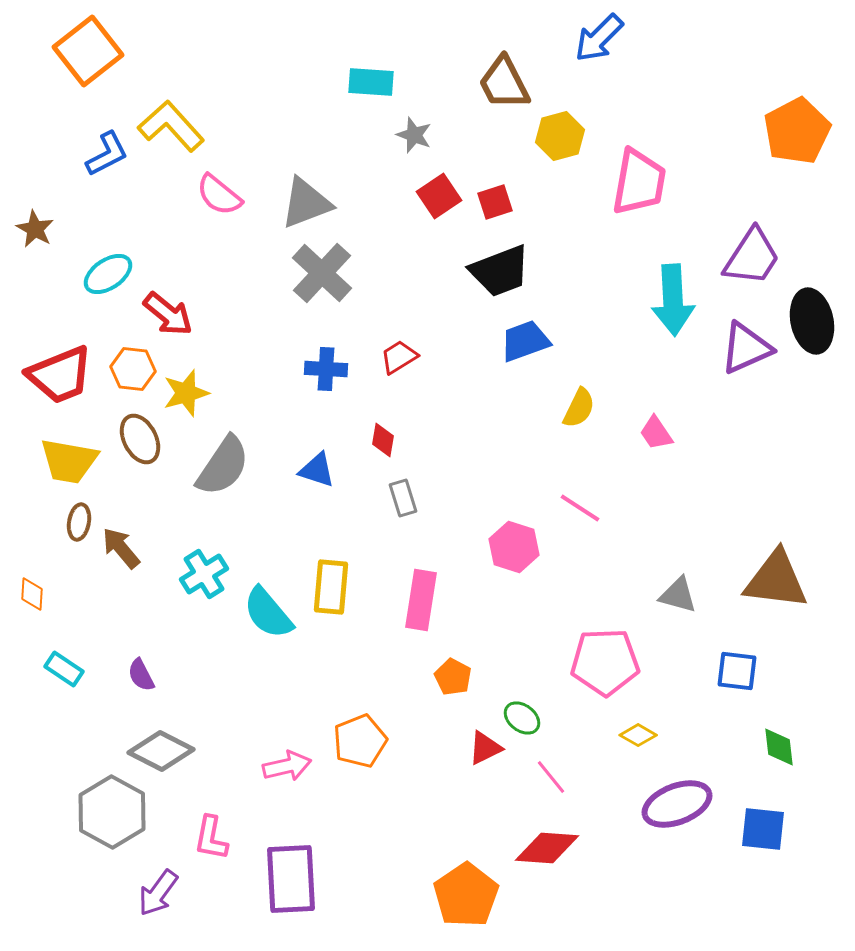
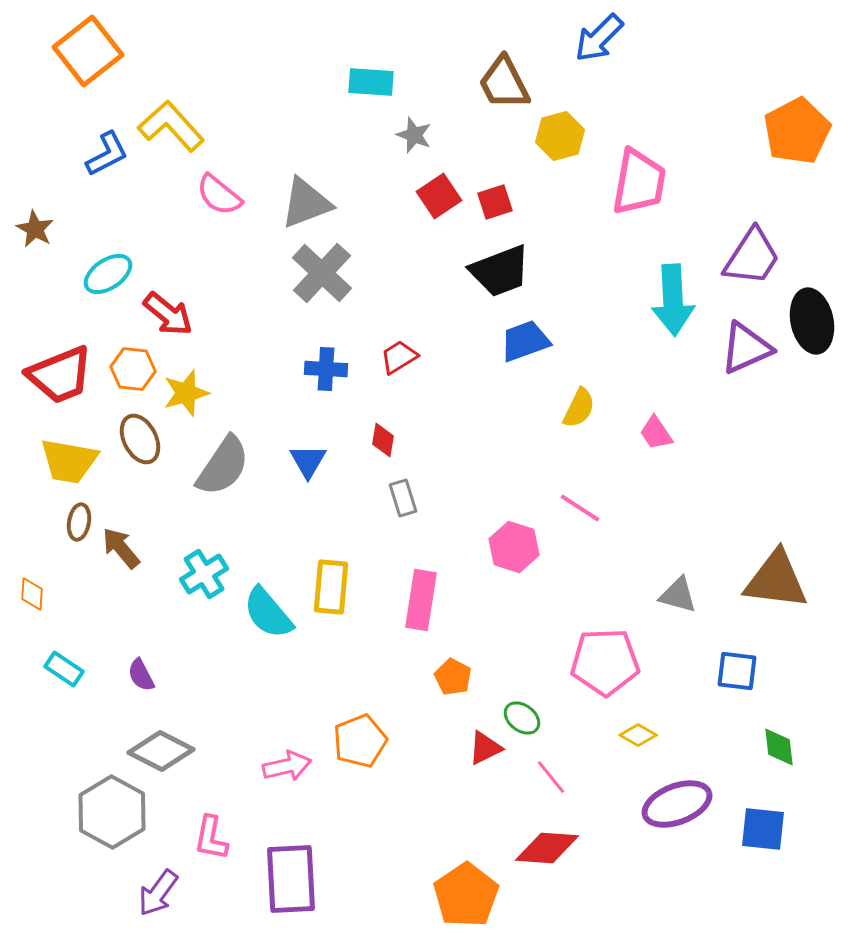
blue triangle at (317, 470): moved 9 px left, 9 px up; rotated 42 degrees clockwise
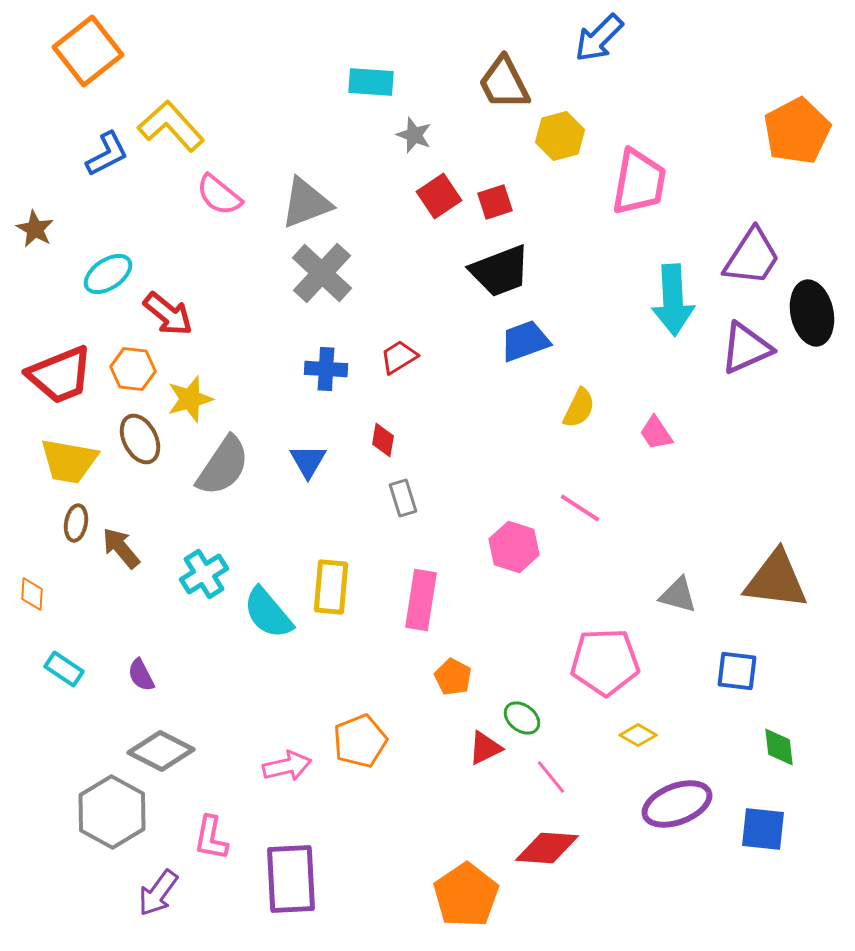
black ellipse at (812, 321): moved 8 px up
yellow star at (186, 393): moved 4 px right, 6 px down
brown ellipse at (79, 522): moved 3 px left, 1 px down
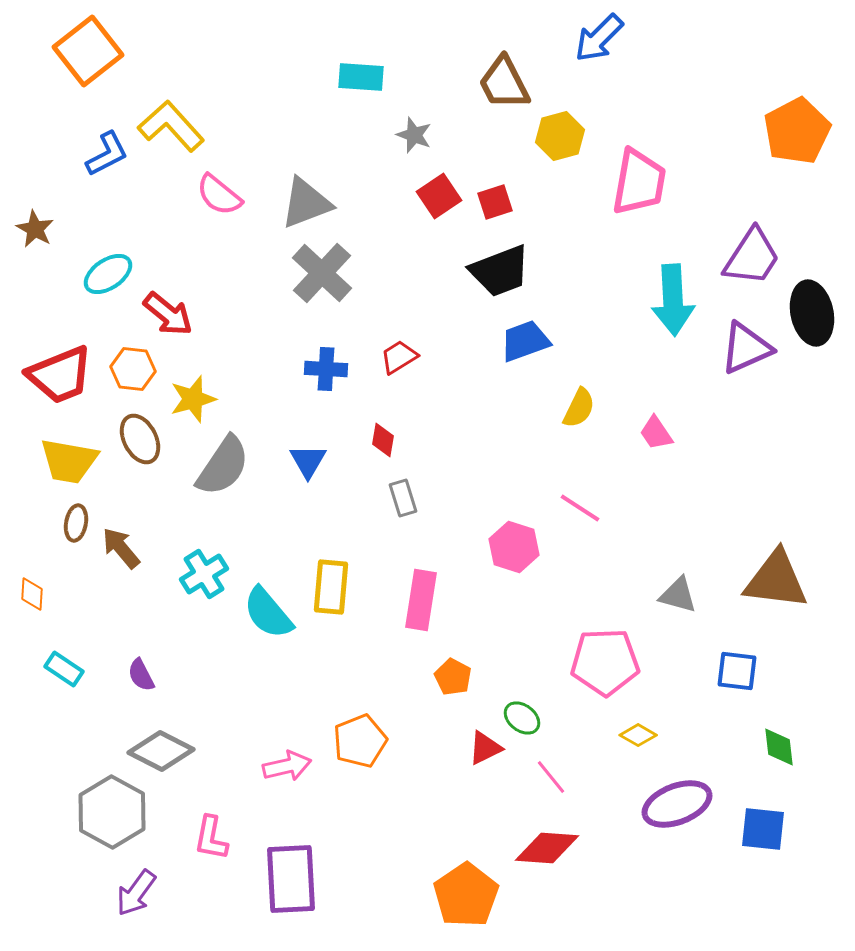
cyan rectangle at (371, 82): moved 10 px left, 5 px up
yellow star at (190, 399): moved 3 px right
purple arrow at (158, 893): moved 22 px left
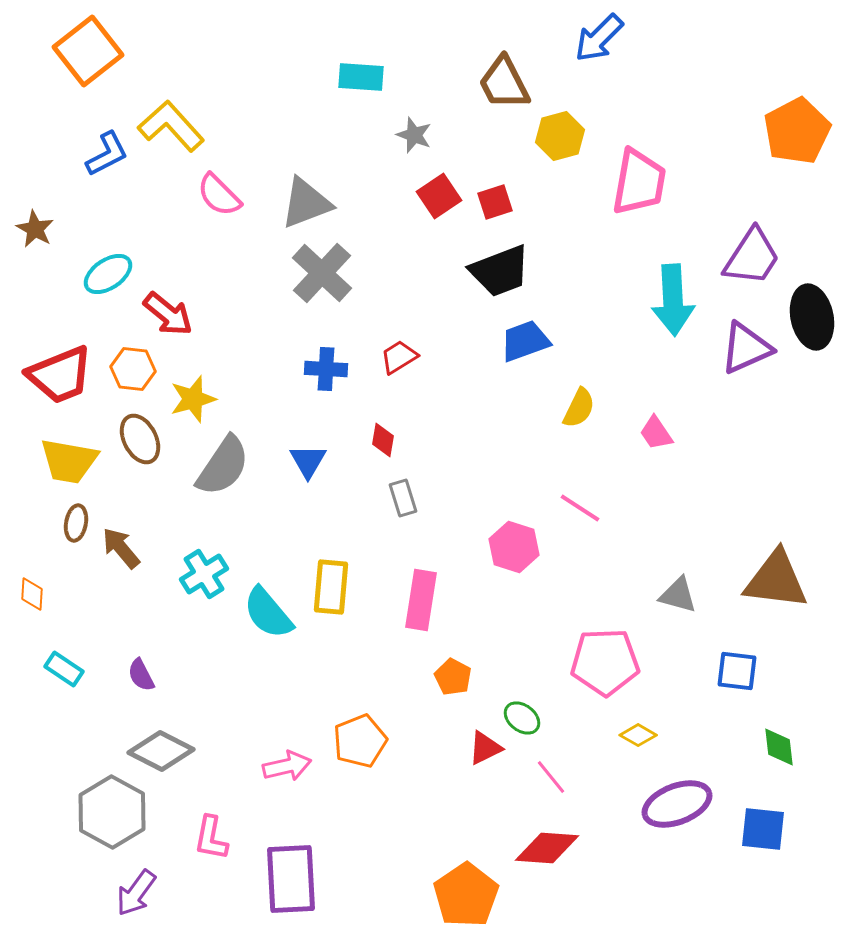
pink semicircle at (219, 195): rotated 6 degrees clockwise
black ellipse at (812, 313): moved 4 px down
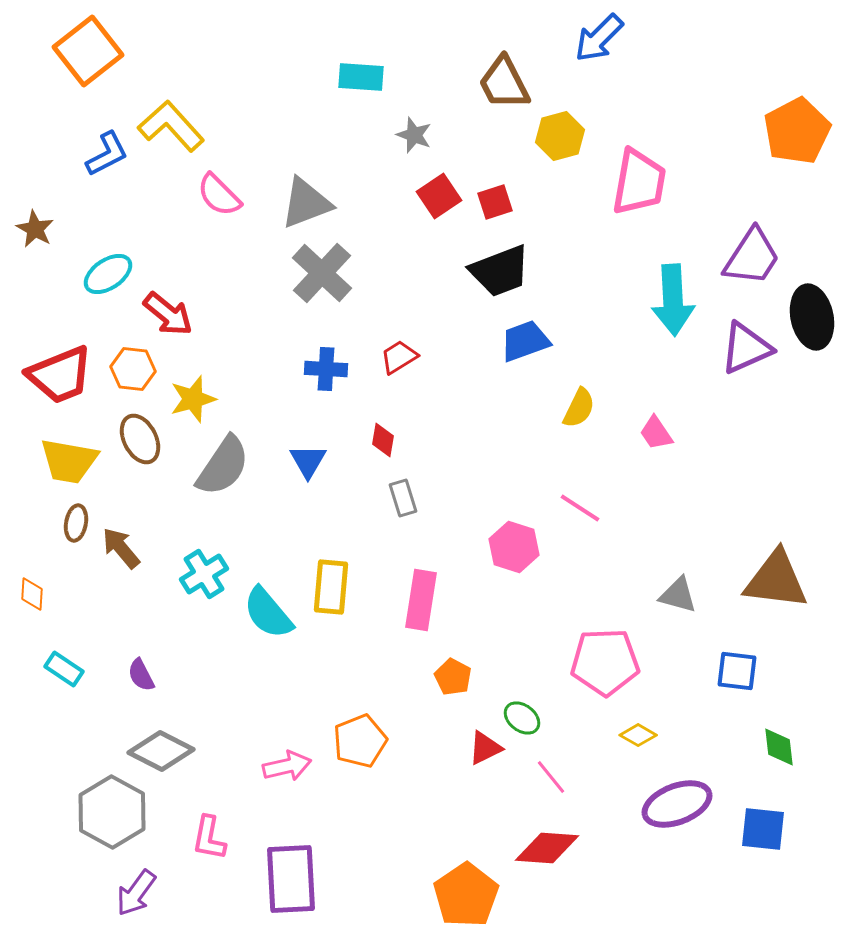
pink L-shape at (211, 838): moved 2 px left
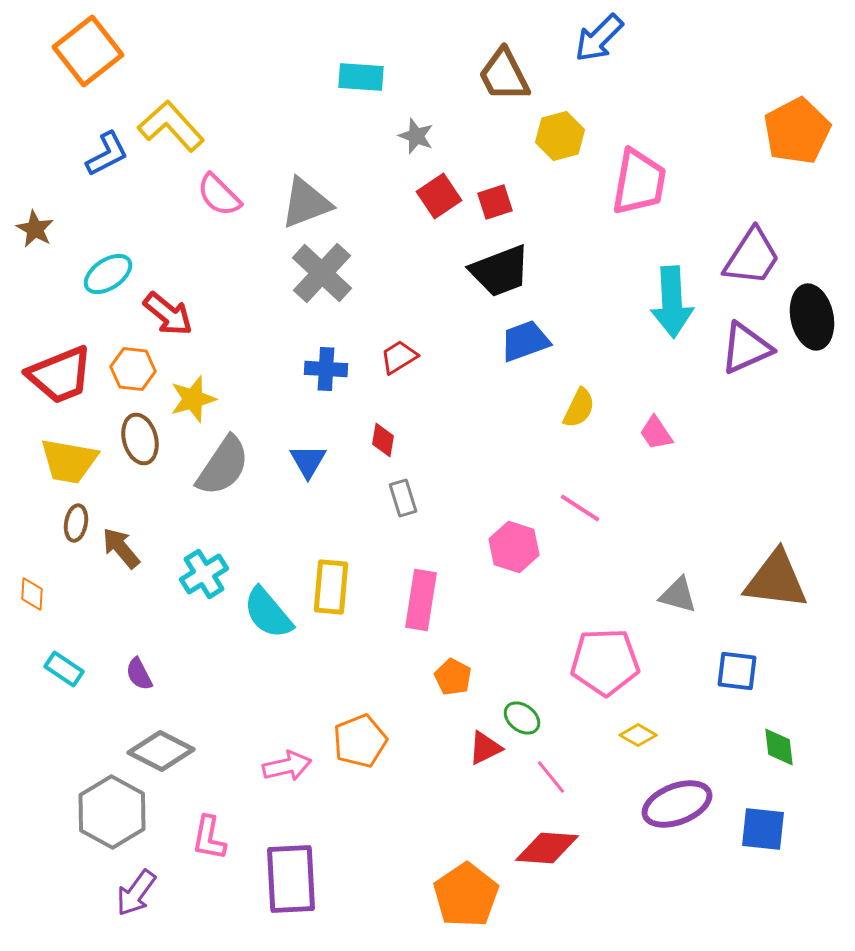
brown trapezoid at (504, 83): moved 8 px up
gray star at (414, 135): moved 2 px right, 1 px down
cyan arrow at (673, 300): moved 1 px left, 2 px down
brown ellipse at (140, 439): rotated 12 degrees clockwise
purple semicircle at (141, 675): moved 2 px left, 1 px up
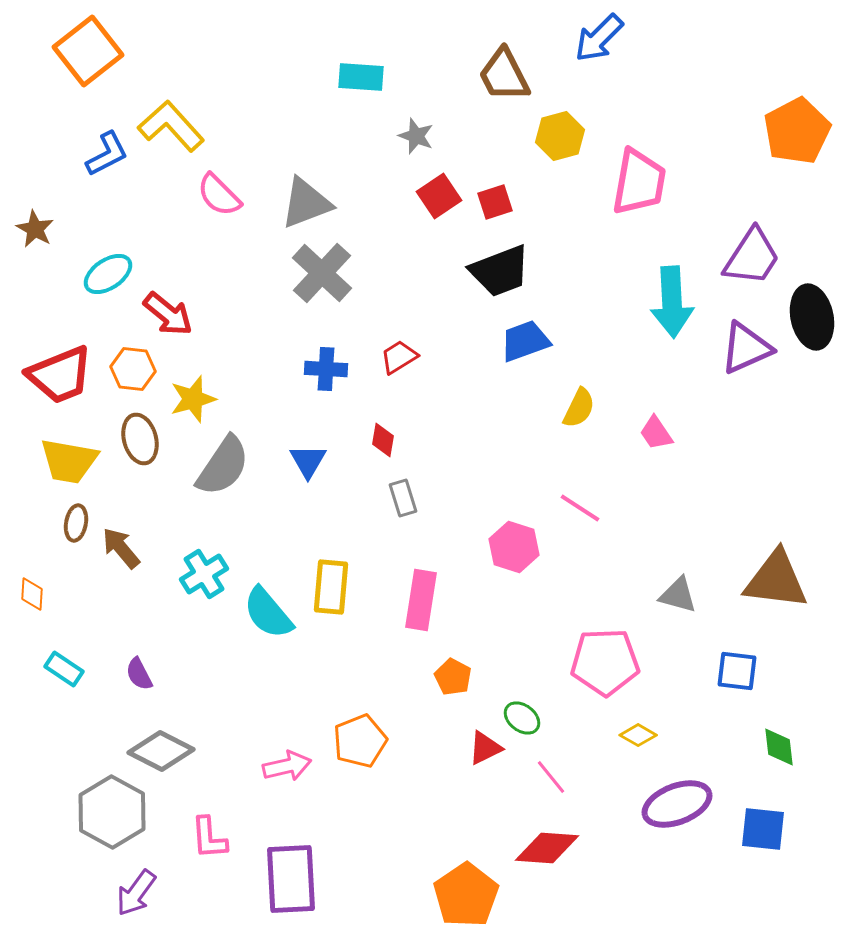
pink L-shape at (209, 838): rotated 15 degrees counterclockwise
